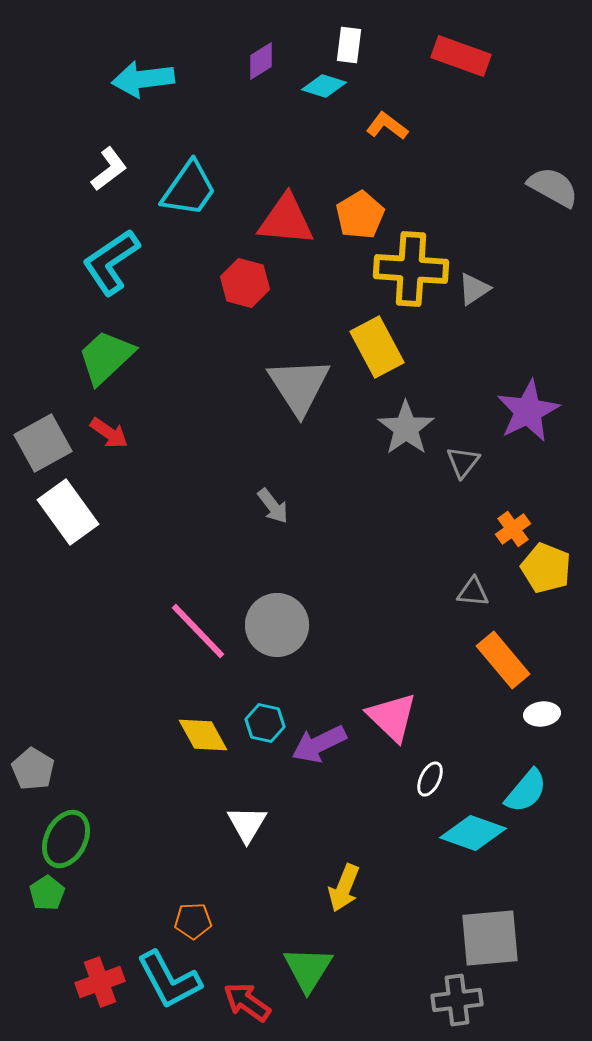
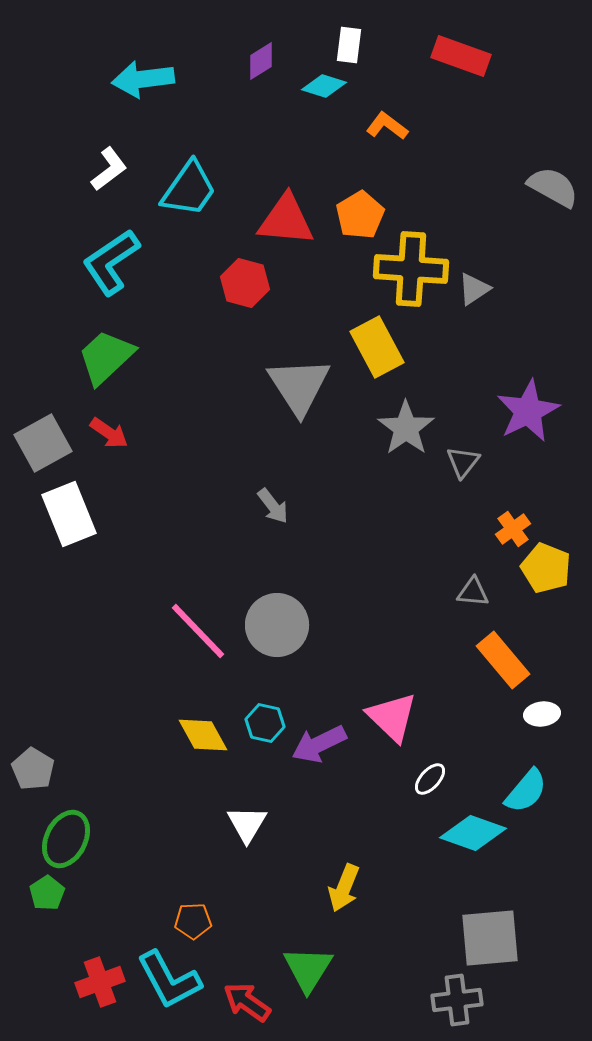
white rectangle at (68, 512): moved 1 px right, 2 px down; rotated 14 degrees clockwise
white ellipse at (430, 779): rotated 16 degrees clockwise
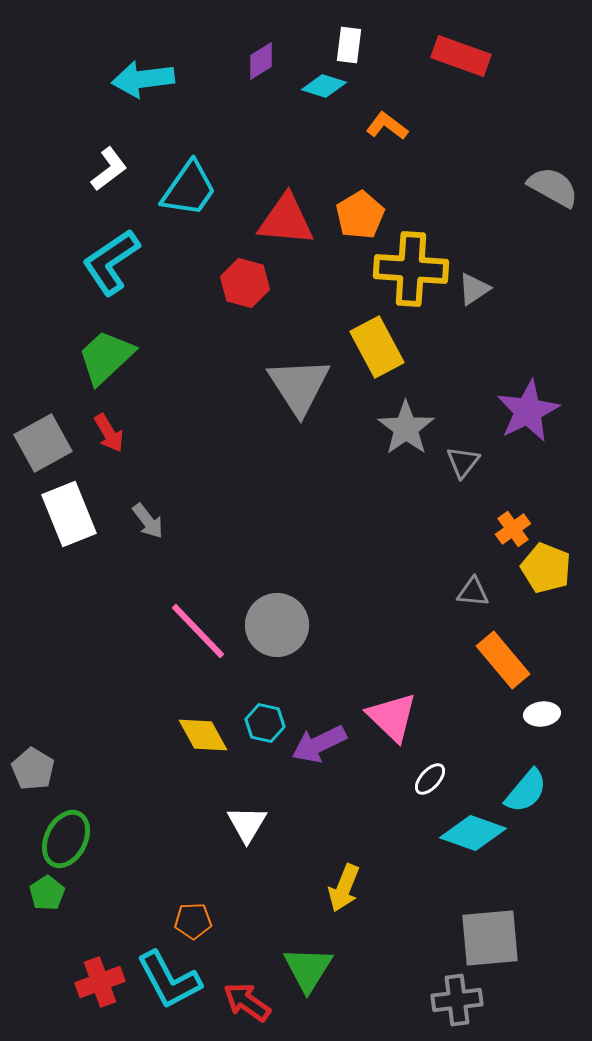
red arrow at (109, 433): rotated 24 degrees clockwise
gray arrow at (273, 506): moved 125 px left, 15 px down
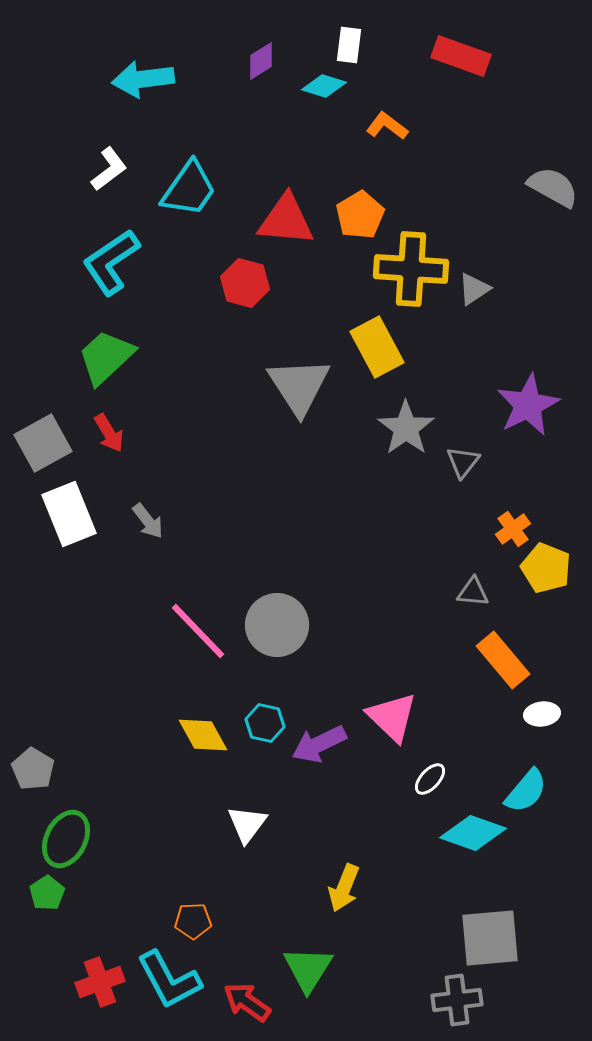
purple star at (528, 411): moved 6 px up
white triangle at (247, 824): rotated 6 degrees clockwise
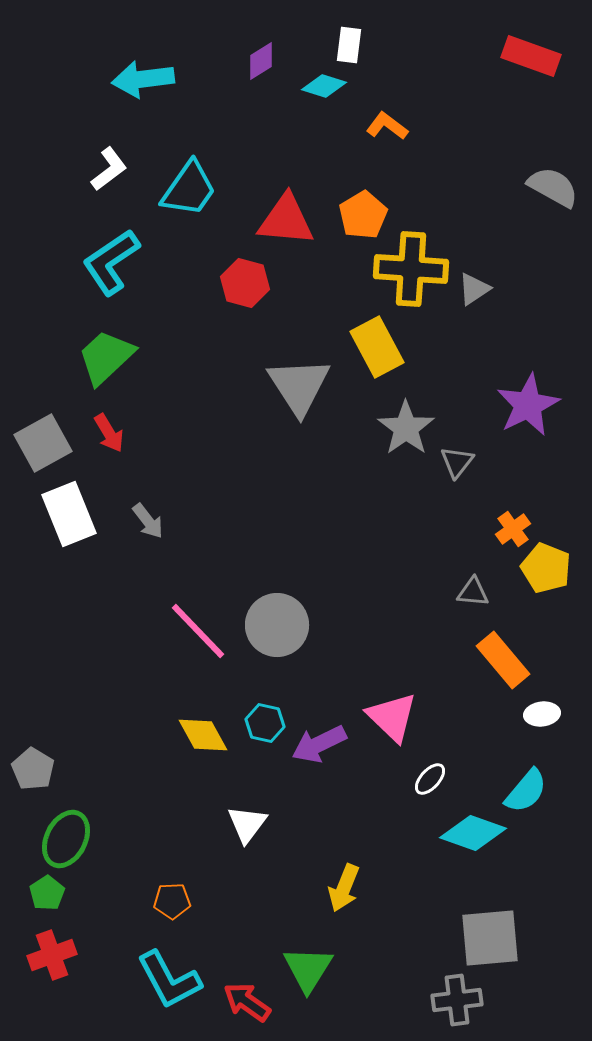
red rectangle at (461, 56): moved 70 px right
orange pentagon at (360, 215): moved 3 px right
gray triangle at (463, 462): moved 6 px left
orange pentagon at (193, 921): moved 21 px left, 20 px up
red cross at (100, 982): moved 48 px left, 27 px up
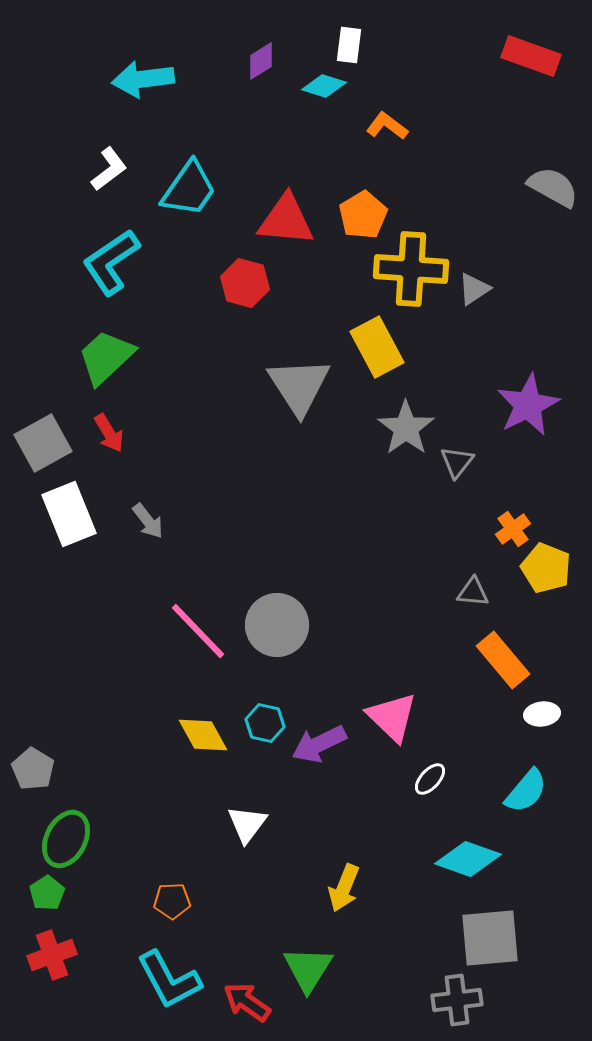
cyan diamond at (473, 833): moved 5 px left, 26 px down
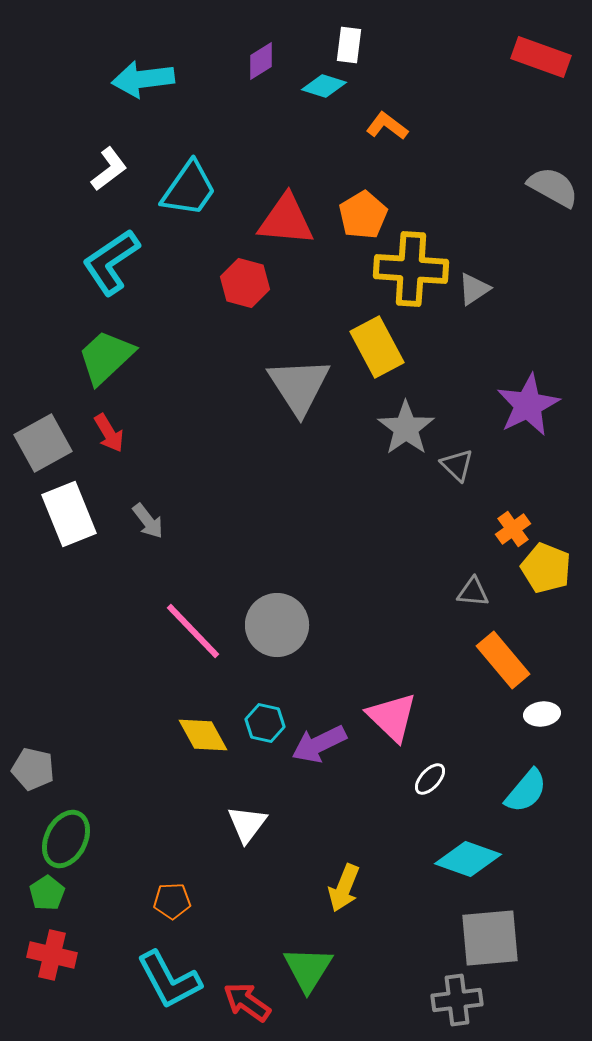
red rectangle at (531, 56): moved 10 px right, 1 px down
gray triangle at (457, 462): moved 3 px down; rotated 24 degrees counterclockwise
pink line at (198, 631): moved 5 px left
gray pentagon at (33, 769): rotated 18 degrees counterclockwise
red cross at (52, 955): rotated 33 degrees clockwise
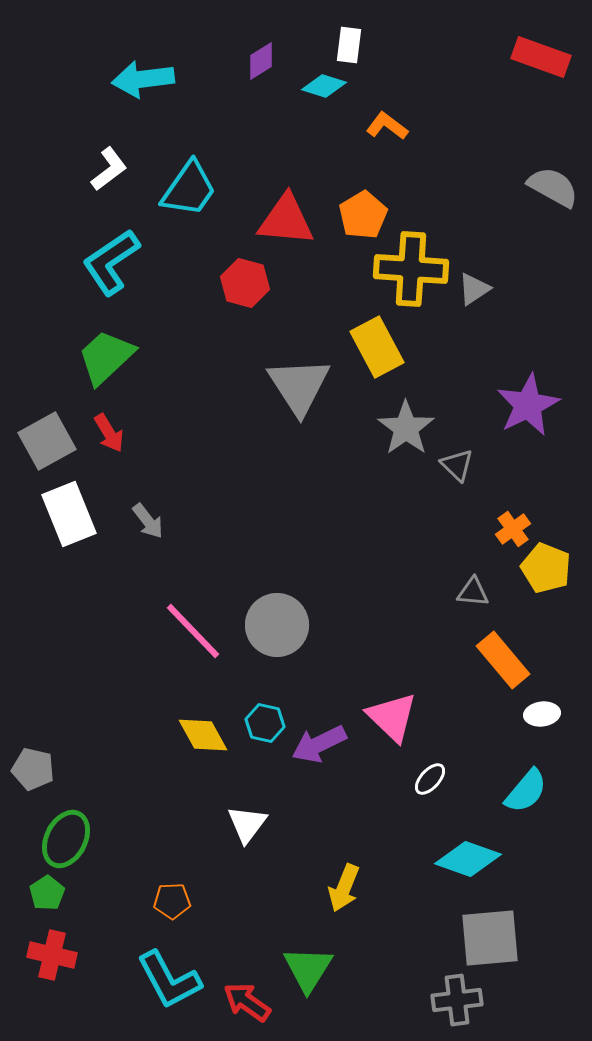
gray square at (43, 443): moved 4 px right, 2 px up
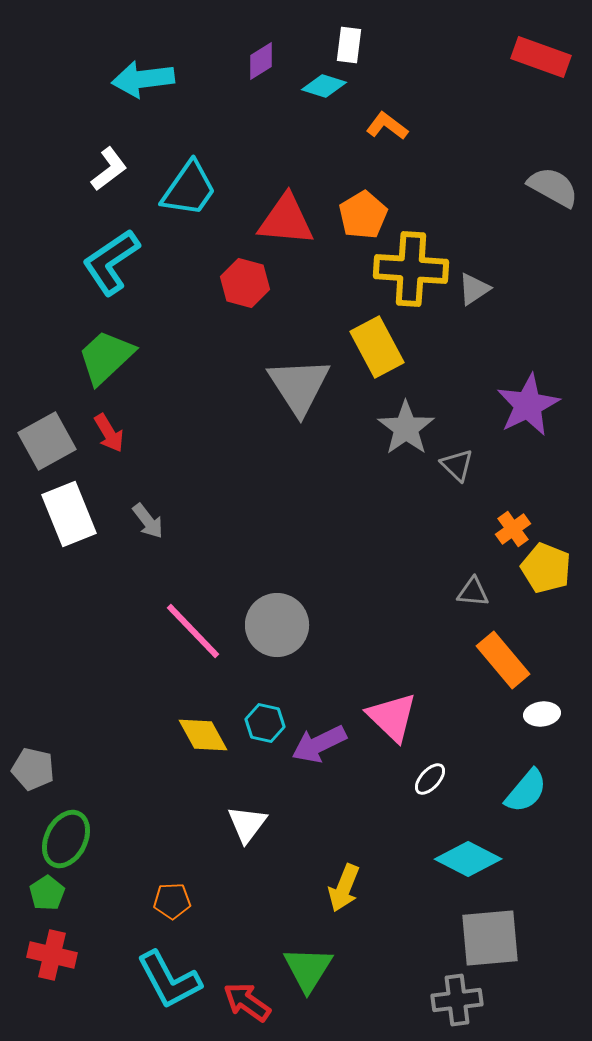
cyan diamond at (468, 859): rotated 8 degrees clockwise
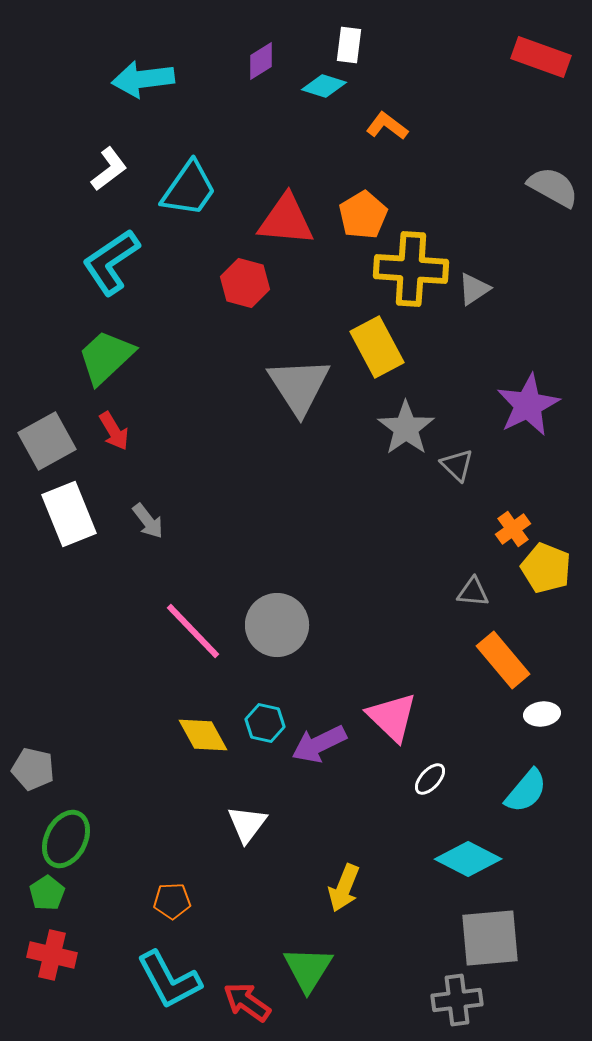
red arrow at (109, 433): moved 5 px right, 2 px up
